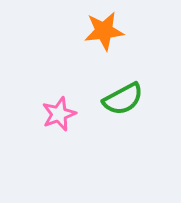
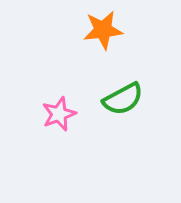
orange star: moved 1 px left, 1 px up
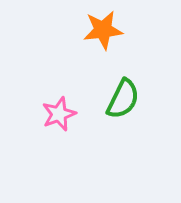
green semicircle: rotated 36 degrees counterclockwise
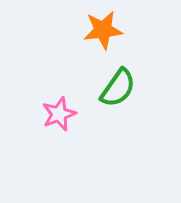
green semicircle: moved 5 px left, 11 px up; rotated 9 degrees clockwise
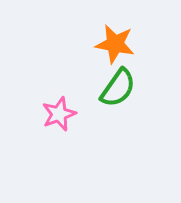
orange star: moved 12 px right, 14 px down; rotated 18 degrees clockwise
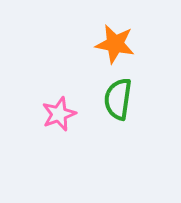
green semicircle: moved 11 px down; rotated 153 degrees clockwise
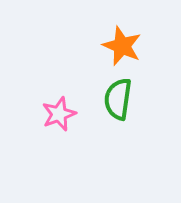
orange star: moved 7 px right, 2 px down; rotated 12 degrees clockwise
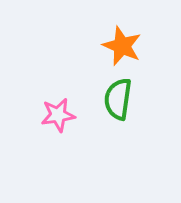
pink star: moved 1 px left, 1 px down; rotated 12 degrees clockwise
